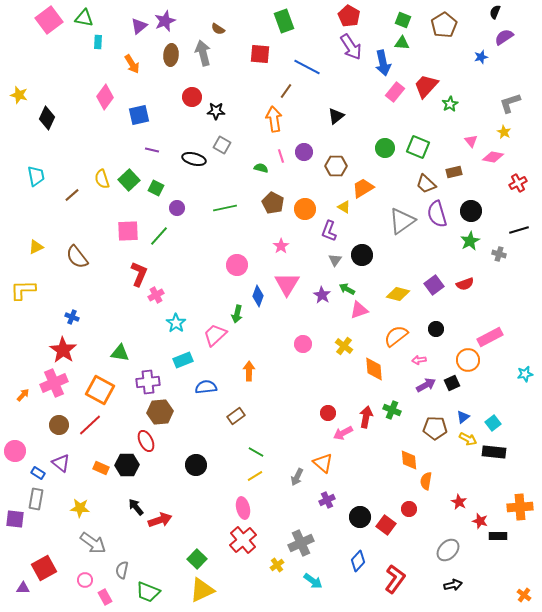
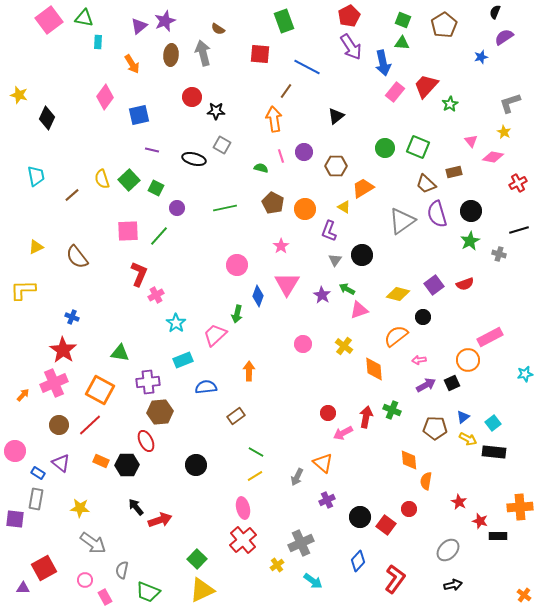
red pentagon at (349, 16): rotated 15 degrees clockwise
black circle at (436, 329): moved 13 px left, 12 px up
orange rectangle at (101, 468): moved 7 px up
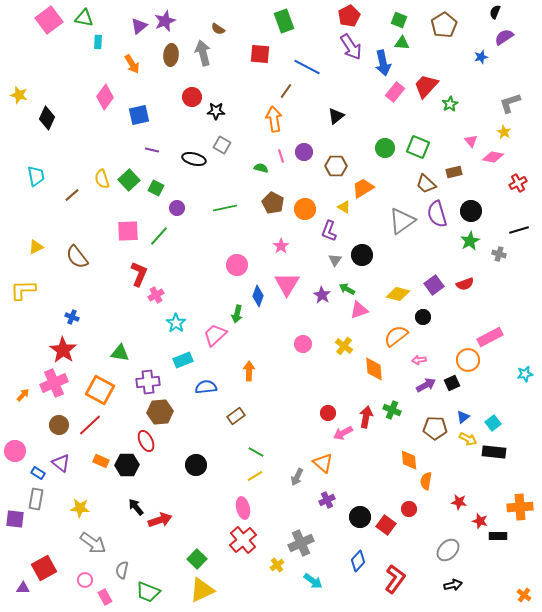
green square at (403, 20): moved 4 px left
red star at (459, 502): rotated 21 degrees counterclockwise
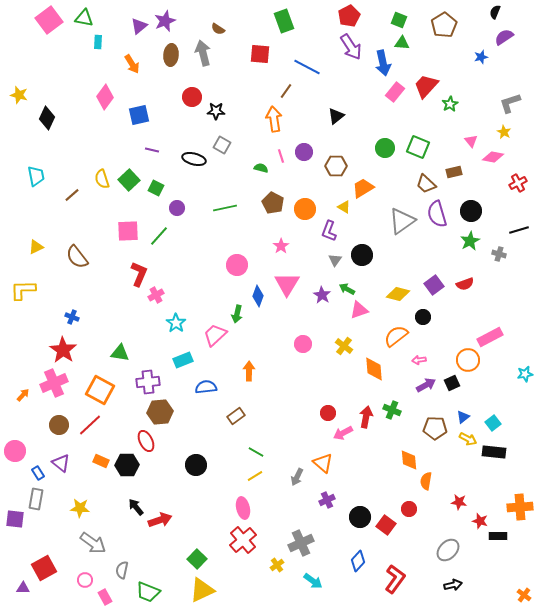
blue rectangle at (38, 473): rotated 24 degrees clockwise
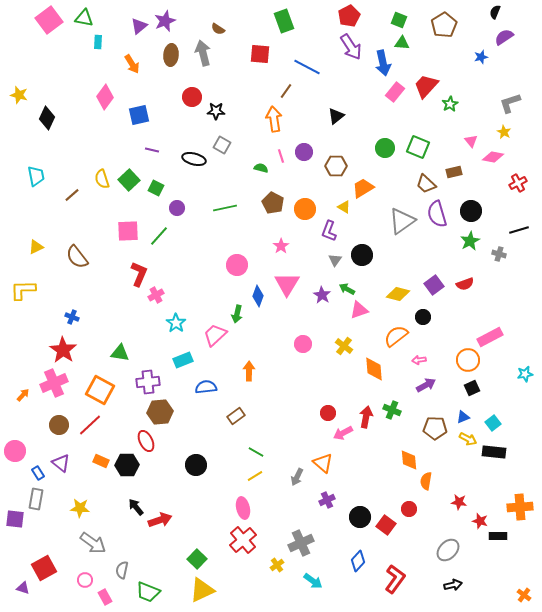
black square at (452, 383): moved 20 px right, 5 px down
blue triangle at (463, 417): rotated 16 degrees clockwise
purple triangle at (23, 588): rotated 16 degrees clockwise
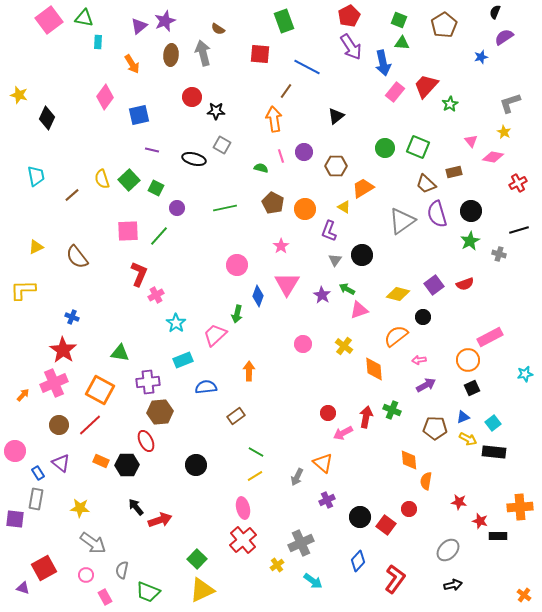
pink circle at (85, 580): moved 1 px right, 5 px up
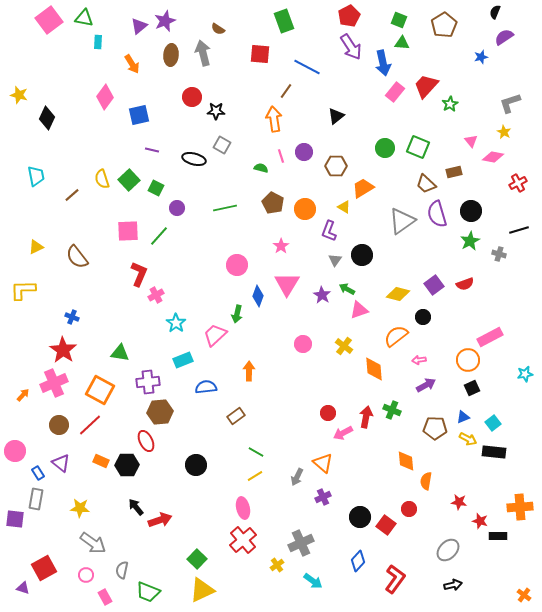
orange diamond at (409, 460): moved 3 px left, 1 px down
purple cross at (327, 500): moved 4 px left, 3 px up
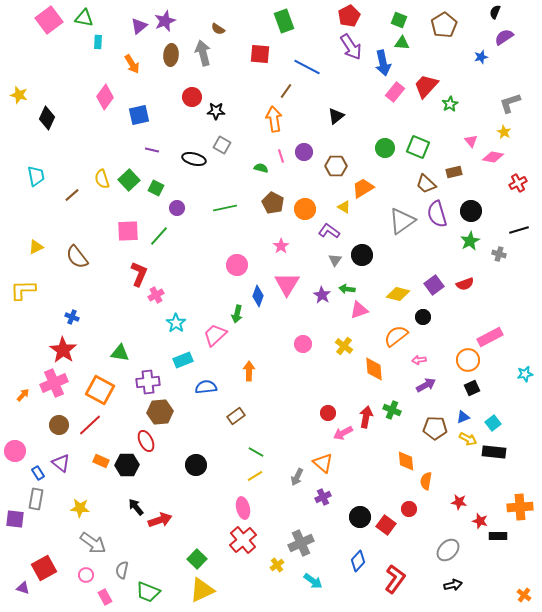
purple L-shape at (329, 231): rotated 105 degrees clockwise
green arrow at (347, 289): rotated 21 degrees counterclockwise
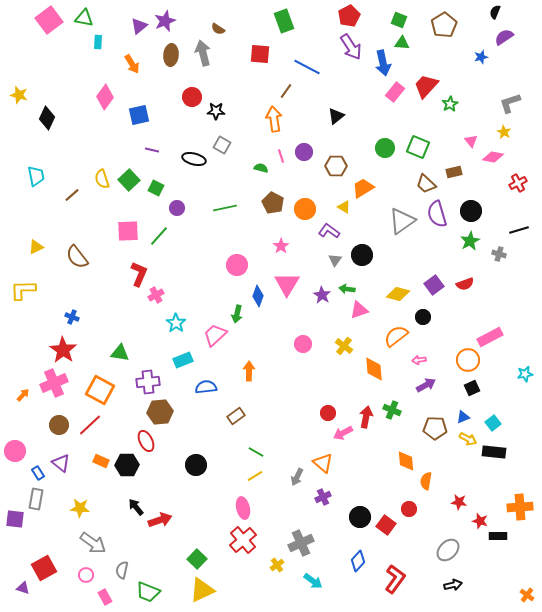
orange cross at (524, 595): moved 3 px right
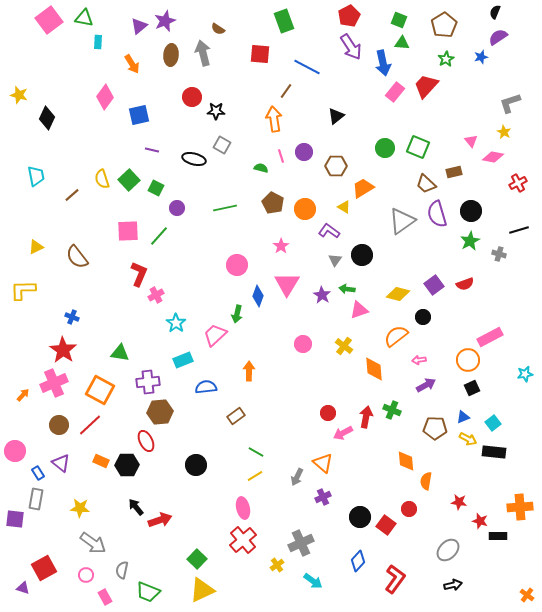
purple semicircle at (504, 37): moved 6 px left
green star at (450, 104): moved 4 px left, 45 px up
